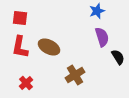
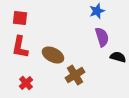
brown ellipse: moved 4 px right, 8 px down
black semicircle: rotated 42 degrees counterclockwise
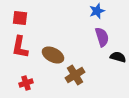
red cross: rotated 24 degrees clockwise
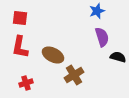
brown cross: moved 1 px left
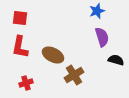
black semicircle: moved 2 px left, 3 px down
